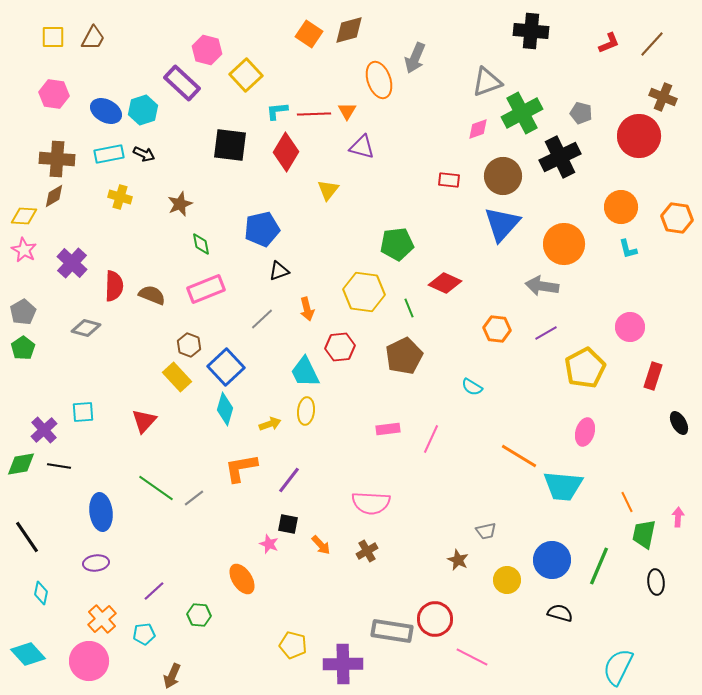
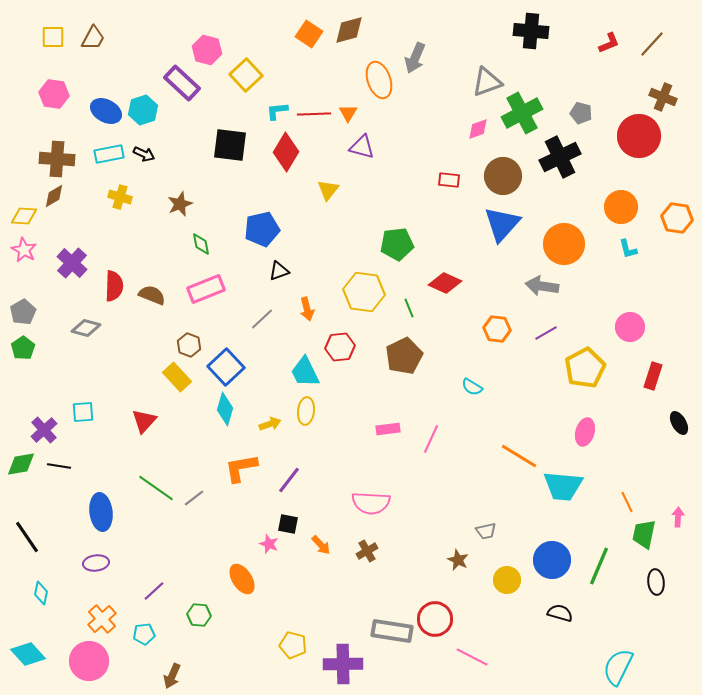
orange triangle at (347, 111): moved 1 px right, 2 px down
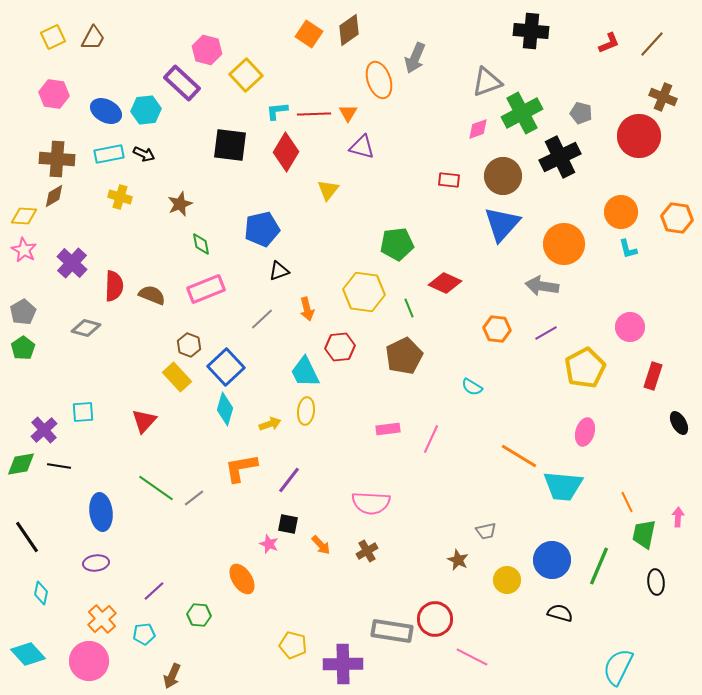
brown diamond at (349, 30): rotated 20 degrees counterclockwise
yellow square at (53, 37): rotated 25 degrees counterclockwise
cyan hexagon at (143, 110): moved 3 px right; rotated 12 degrees clockwise
orange circle at (621, 207): moved 5 px down
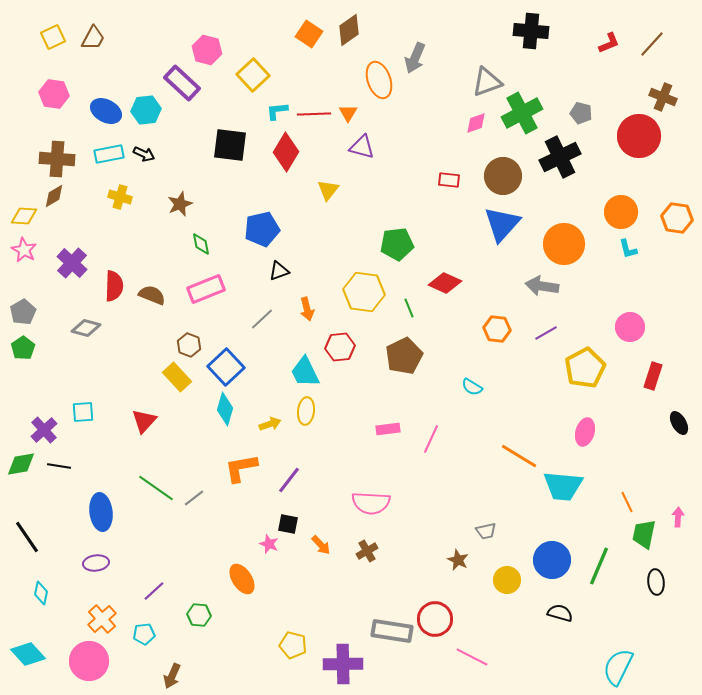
yellow square at (246, 75): moved 7 px right
pink diamond at (478, 129): moved 2 px left, 6 px up
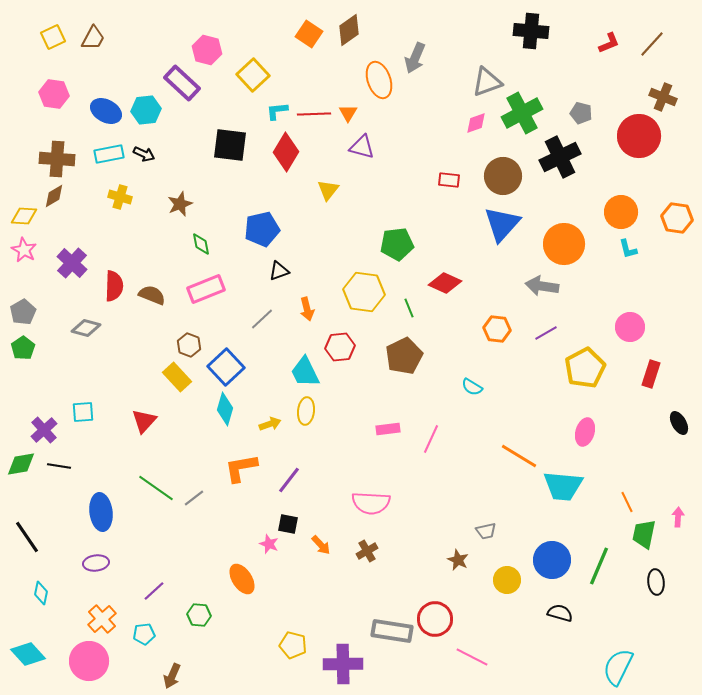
red rectangle at (653, 376): moved 2 px left, 2 px up
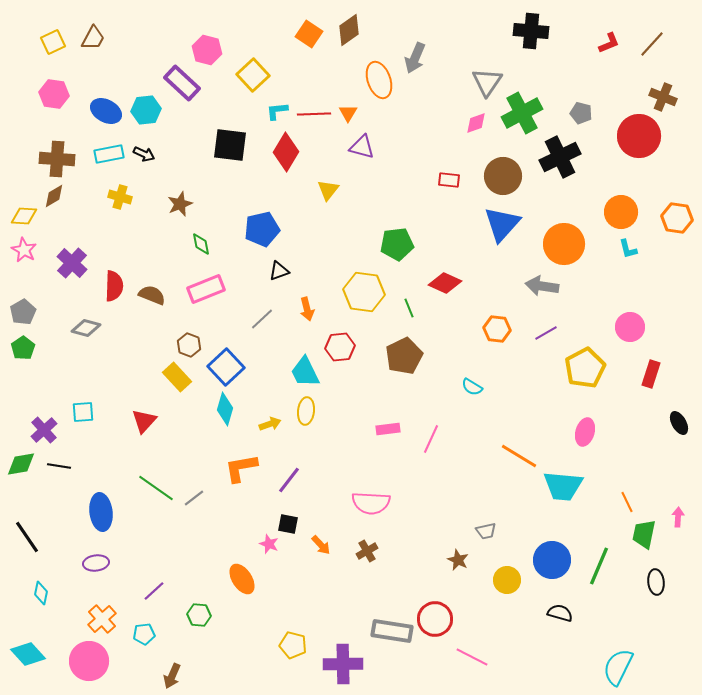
yellow square at (53, 37): moved 5 px down
gray triangle at (487, 82): rotated 36 degrees counterclockwise
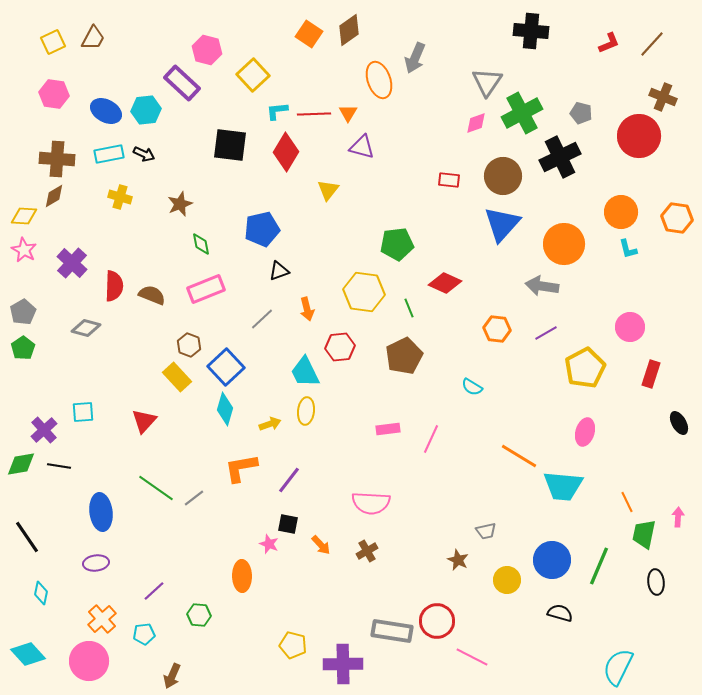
orange ellipse at (242, 579): moved 3 px up; rotated 32 degrees clockwise
red circle at (435, 619): moved 2 px right, 2 px down
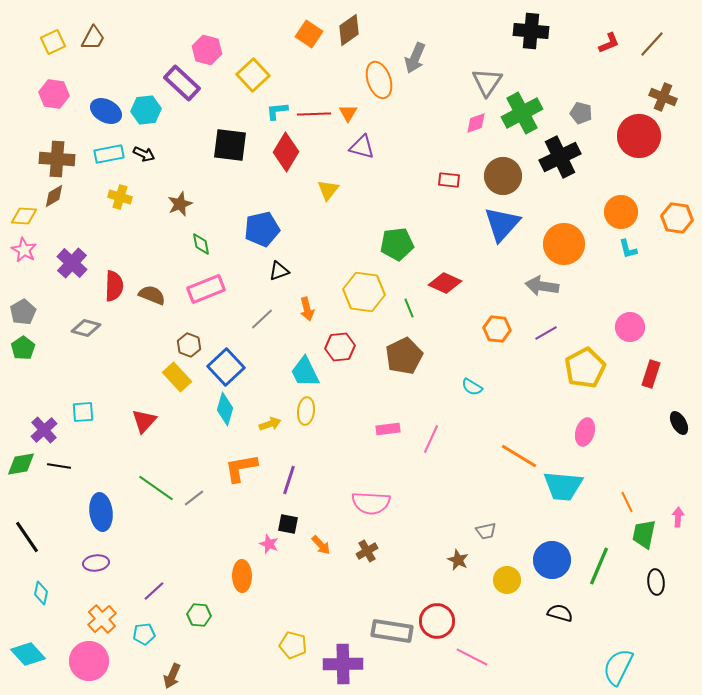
purple line at (289, 480): rotated 20 degrees counterclockwise
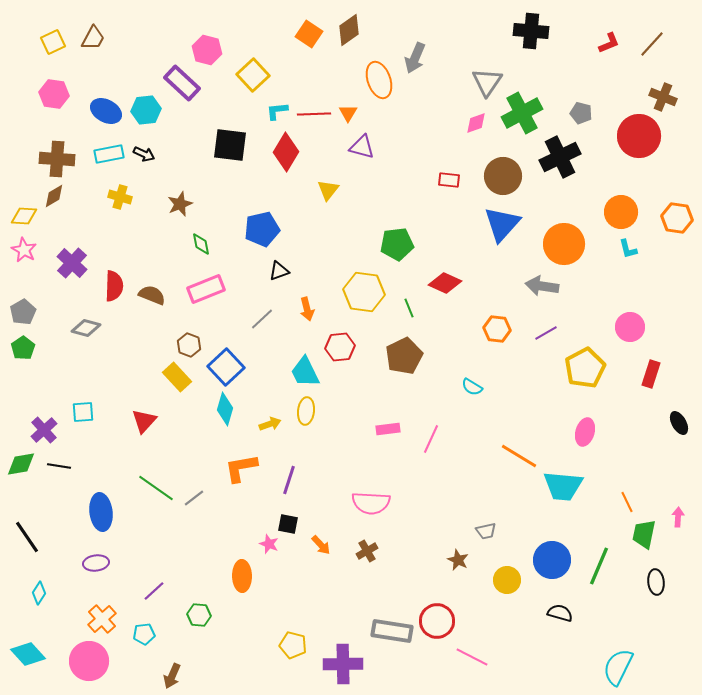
cyan diamond at (41, 593): moved 2 px left; rotated 20 degrees clockwise
